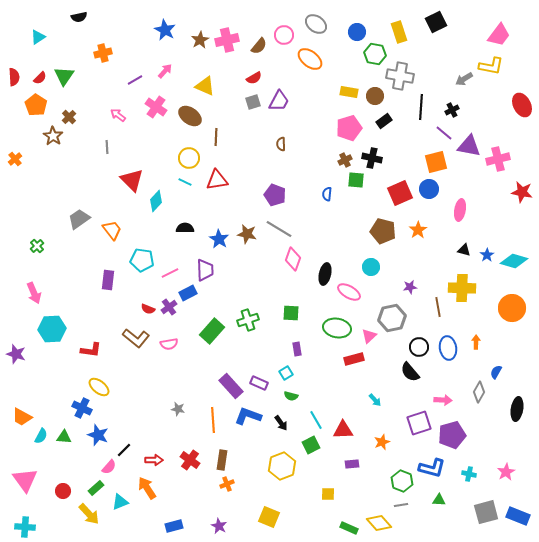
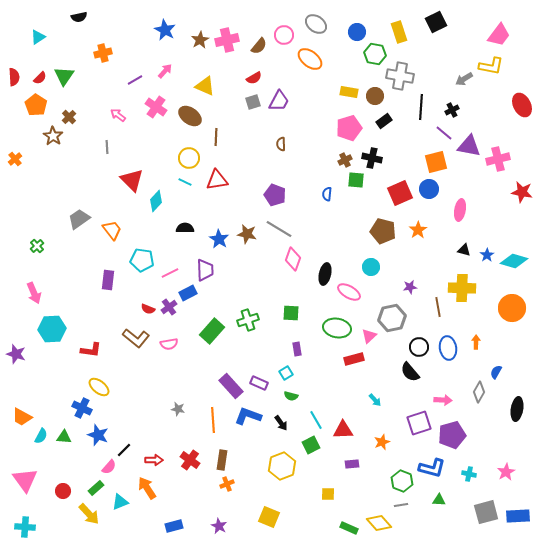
blue rectangle at (518, 516): rotated 25 degrees counterclockwise
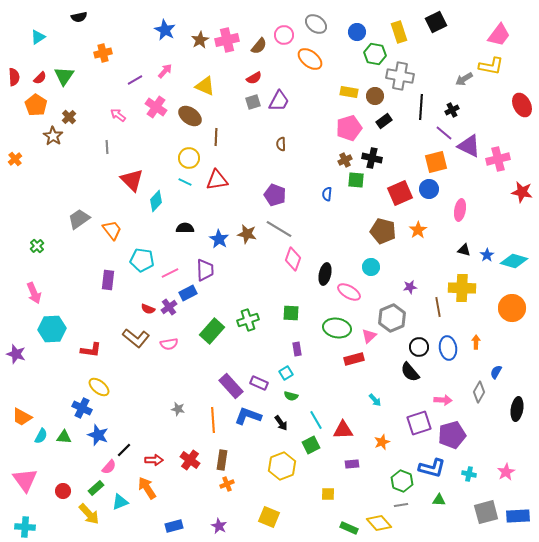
purple triangle at (469, 146): rotated 15 degrees clockwise
gray hexagon at (392, 318): rotated 12 degrees counterclockwise
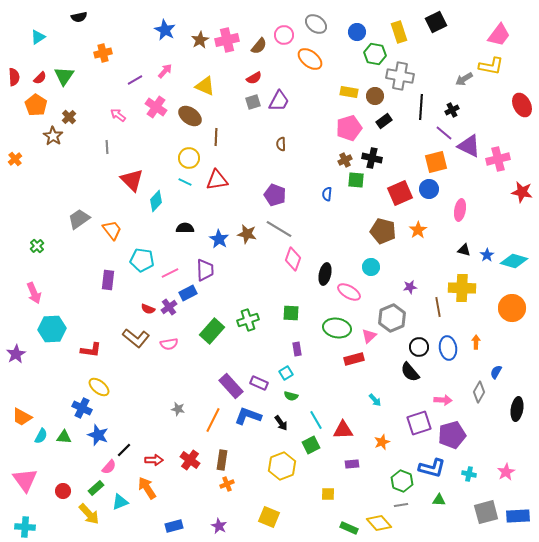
purple star at (16, 354): rotated 24 degrees clockwise
orange line at (213, 420): rotated 30 degrees clockwise
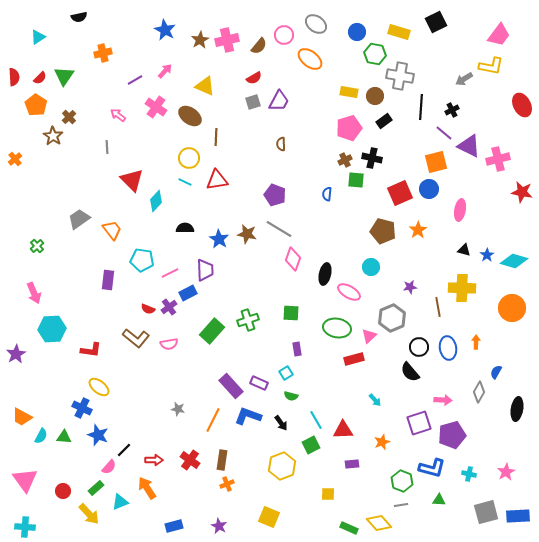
yellow rectangle at (399, 32): rotated 55 degrees counterclockwise
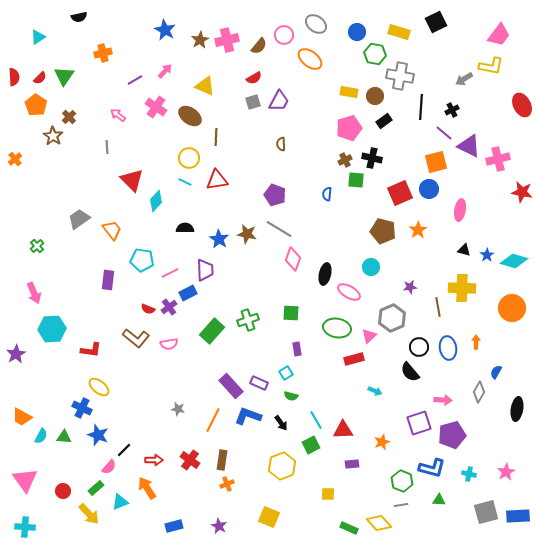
cyan arrow at (375, 400): moved 9 px up; rotated 24 degrees counterclockwise
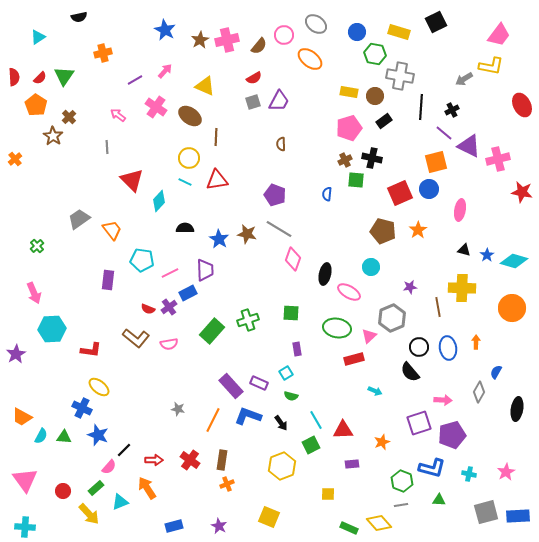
cyan diamond at (156, 201): moved 3 px right
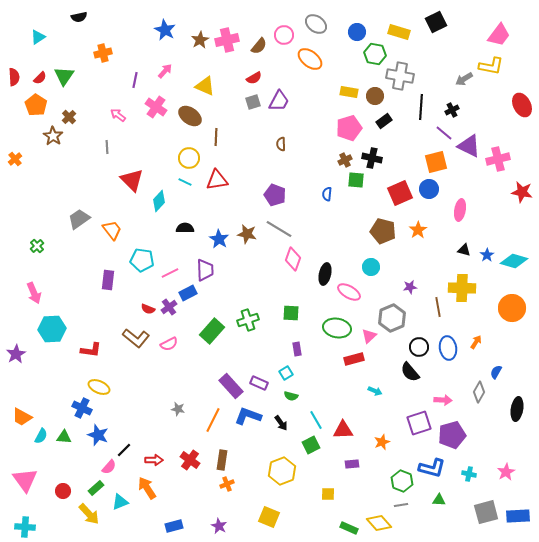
purple line at (135, 80): rotated 49 degrees counterclockwise
orange arrow at (476, 342): rotated 32 degrees clockwise
pink semicircle at (169, 344): rotated 18 degrees counterclockwise
yellow ellipse at (99, 387): rotated 15 degrees counterclockwise
yellow hexagon at (282, 466): moved 5 px down
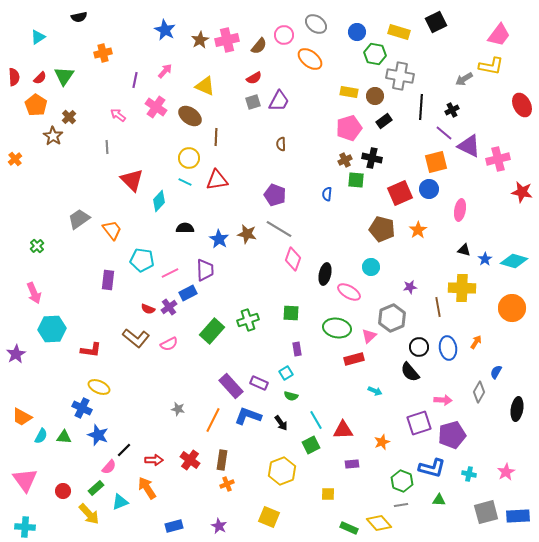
brown pentagon at (383, 231): moved 1 px left, 2 px up
blue star at (487, 255): moved 2 px left, 4 px down
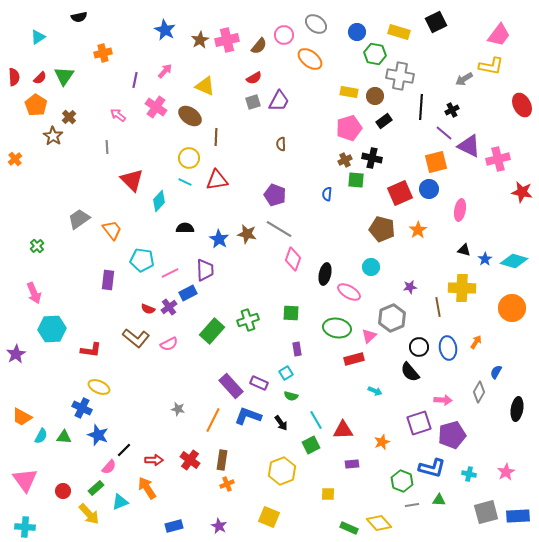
gray line at (401, 505): moved 11 px right
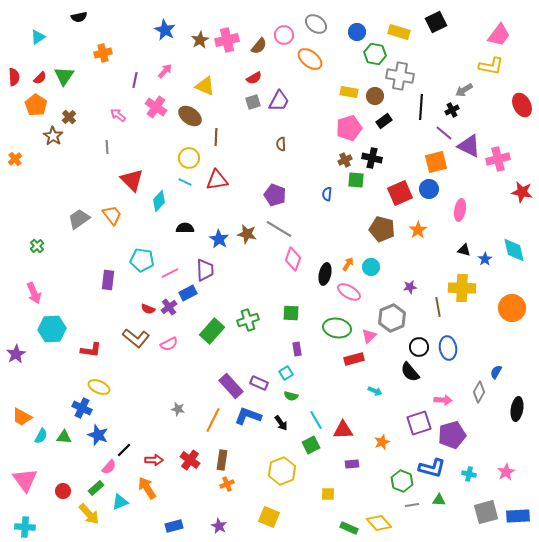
gray arrow at (464, 79): moved 11 px down
orange trapezoid at (112, 230): moved 15 px up
cyan diamond at (514, 261): moved 11 px up; rotated 60 degrees clockwise
orange arrow at (476, 342): moved 128 px left, 78 px up
